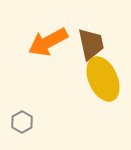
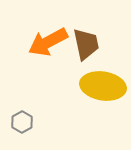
brown trapezoid: moved 5 px left
yellow ellipse: moved 7 px down; rotated 57 degrees counterclockwise
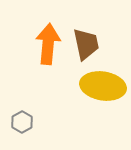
orange arrow: moved 2 px down; rotated 123 degrees clockwise
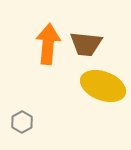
brown trapezoid: rotated 108 degrees clockwise
yellow ellipse: rotated 12 degrees clockwise
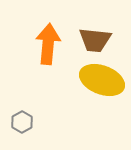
brown trapezoid: moved 9 px right, 4 px up
yellow ellipse: moved 1 px left, 6 px up
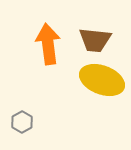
orange arrow: rotated 12 degrees counterclockwise
